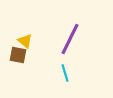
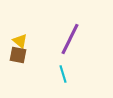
yellow triangle: moved 5 px left
cyan line: moved 2 px left, 1 px down
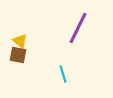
purple line: moved 8 px right, 11 px up
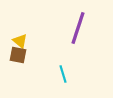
purple line: rotated 8 degrees counterclockwise
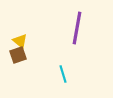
purple line: moved 1 px left; rotated 8 degrees counterclockwise
brown square: rotated 30 degrees counterclockwise
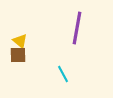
brown square: rotated 18 degrees clockwise
cyan line: rotated 12 degrees counterclockwise
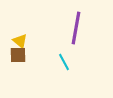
purple line: moved 1 px left
cyan line: moved 1 px right, 12 px up
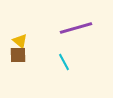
purple line: rotated 64 degrees clockwise
